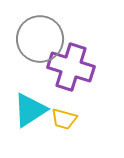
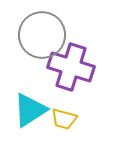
gray circle: moved 2 px right, 4 px up
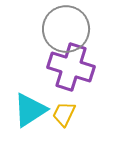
gray circle: moved 24 px right, 6 px up
yellow trapezoid: moved 5 px up; rotated 100 degrees clockwise
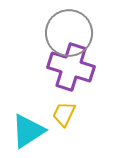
gray circle: moved 3 px right, 4 px down
cyan triangle: moved 2 px left, 21 px down
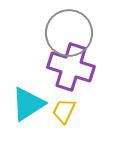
yellow trapezoid: moved 3 px up
cyan triangle: moved 27 px up
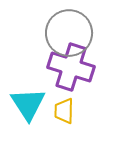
cyan triangle: rotated 30 degrees counterclockwise
yellow trapezoid: rotated 24 degrees counterclockwise
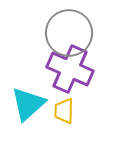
purple cross: moved 1 px left, 2 px down; rotated 6 degrees clockwise
cyan triangle: rotated 21 degrees clockwise
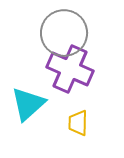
gray circle: moved 5 px left
yellow trapezoid: moved 14 px right, 12 px down
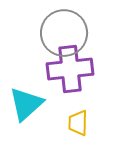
purple cross: rotated 30 degrees counterclockwise
cyan triangle: moved 2 px left
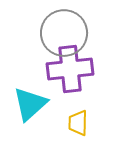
cyan triangle: moved 4 px right
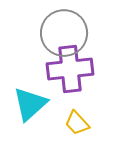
yellow trapezoid: moved 1 px left; rotated 44 degrees counterclockwise
